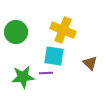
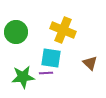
cyan square: moved 3 px left, 2 px down
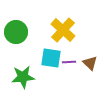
yellow cross: rotated 20 degrees clockwise
purple line: moved 23 px right, 11 px up
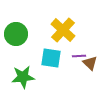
green circle: moved 2 px down
purple line: moved 10 px right, 6 px up
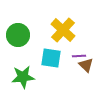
green circle: moved 2 px right, 1 px down
brown triangle: moved 4 px left, 2 px down
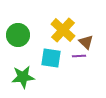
brown triangle: moved 23 px up
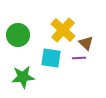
brown triangle: moved 1 px down
purple line: moved 2 px down
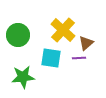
brown triangle: rotated 35 degrees clockwise
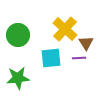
yellow cross: moved 2 px right, 1 px up
brown triangle: rotated 21 degrees counterclockwise
cyan square: rotated 15 degrees counterclockwise
green star: moved 5 px left, 1 px down
